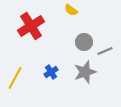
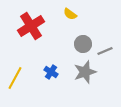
yellow semicircle: moved 1 px left, 4 px down
gray circle: moved 1 px left, 2 px down
blue cross: rotated 24 degrees counterclockwise
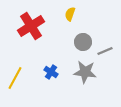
yellow semicircle: rotated 72 degrees clockwise
gray circle: moved 2 px up
gray star: rotated 25 degrees clockwise
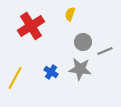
gray star: moved 5 px left, 3 px up
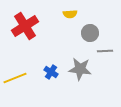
yellow semicircle: rotated 112 degrees counterclockwise
red cross: moved 6 px left
gray circle: moved 7 px right, 9 px up
gray line: rotated 21 degrees clockwise
yellow line: rotated 40 degrees clockwise
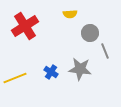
gray line: rotated 70 degrees clockwise
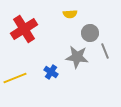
red cross: moved 1 px left, 3 px down
gray star: moved 3 px left, 12 px up
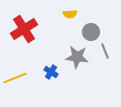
gray circle: moved 1 px right, 1 px up
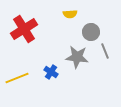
yellow line: moved 2 px right
